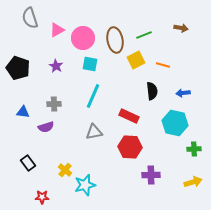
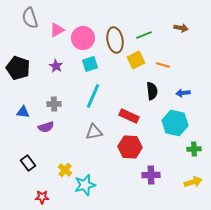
cyan square: rotated 28 degrees counterclockwise
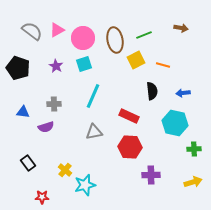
gray semicircle: moved 2 px right, 13 px down; rotated 145 degrees clockwise
cyan square: moved 6 px left
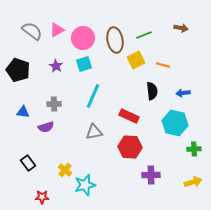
black pentagon: moved 2 px down
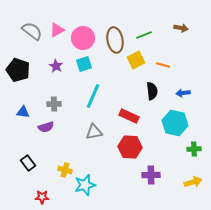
yellow cross: rotated 24 degrees counterclockwise
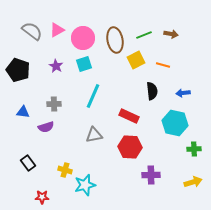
brown arrow: moved 10 px left, 6 px down
gray triangle: moved 3 px down
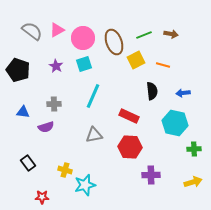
brown ellipse: moved 1 px left, 2 px down; rotated 10 degrees counterclockwise
